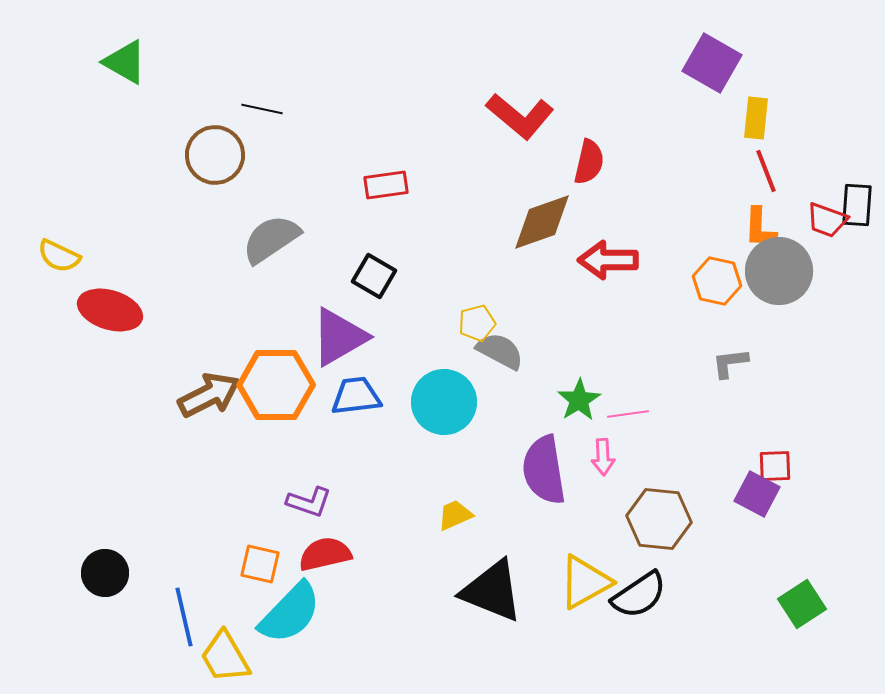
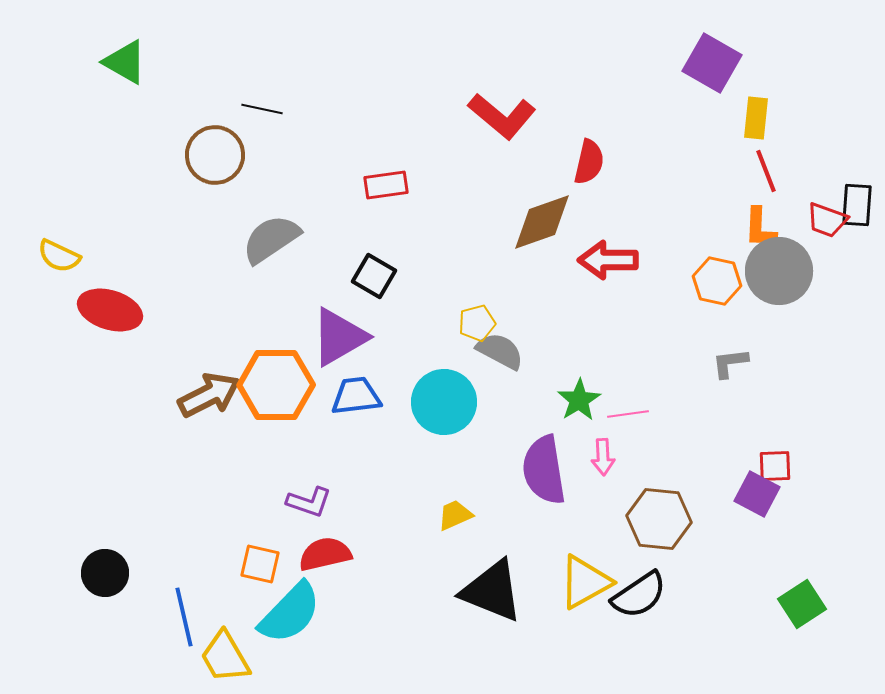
red L-shape at (520, 116): moved 18 px left
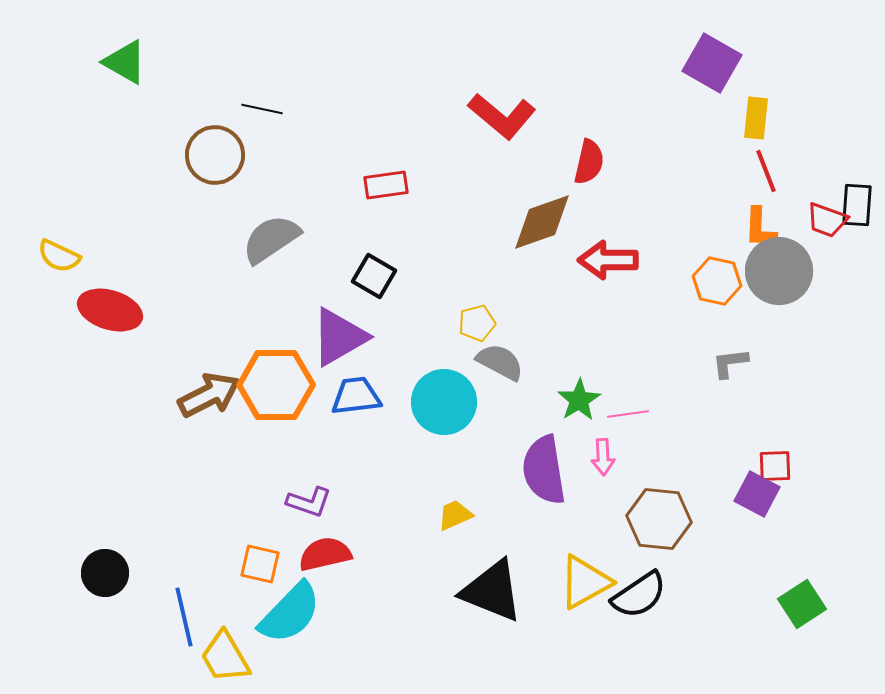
gray semicircle at (500, 351): moved 11 px down
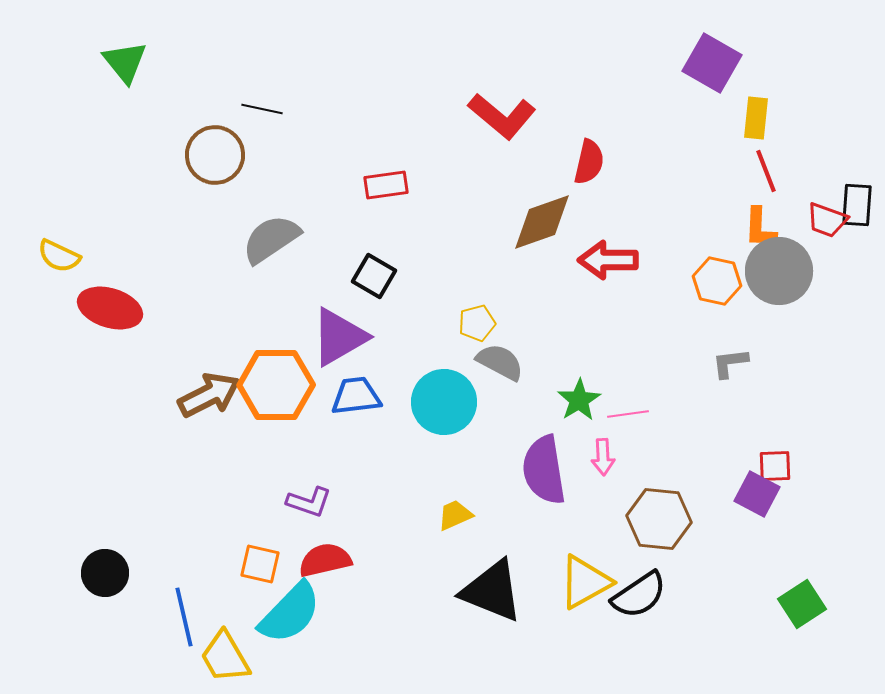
green triangle at (125, 62): rotated 21 degrees clockwise
red ellipse at (110, 310): moved 2 px up
red semicircle at (325, 554): moved 6 px down
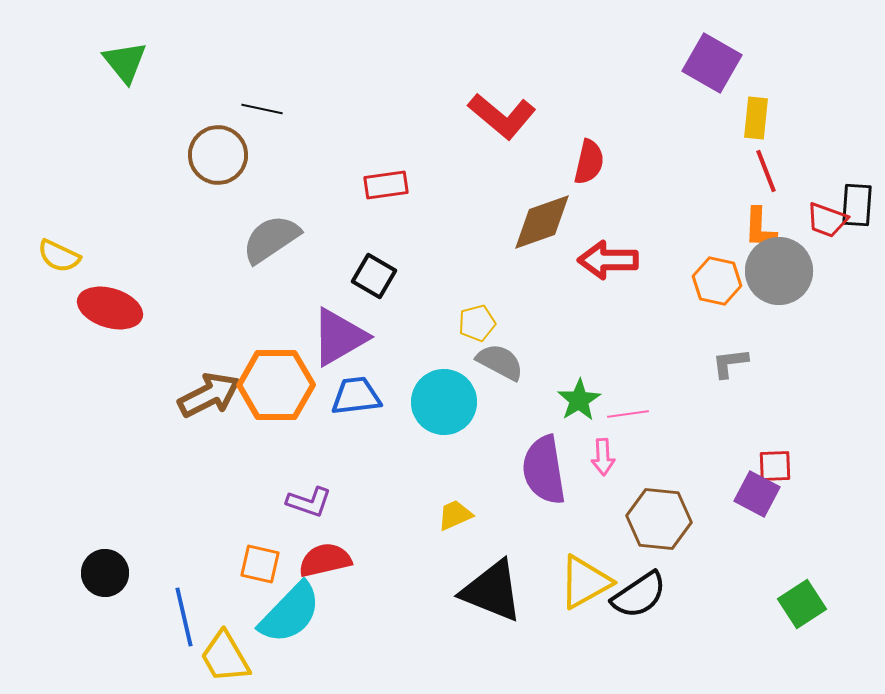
brown circle at (215, 155): moved 3 px right
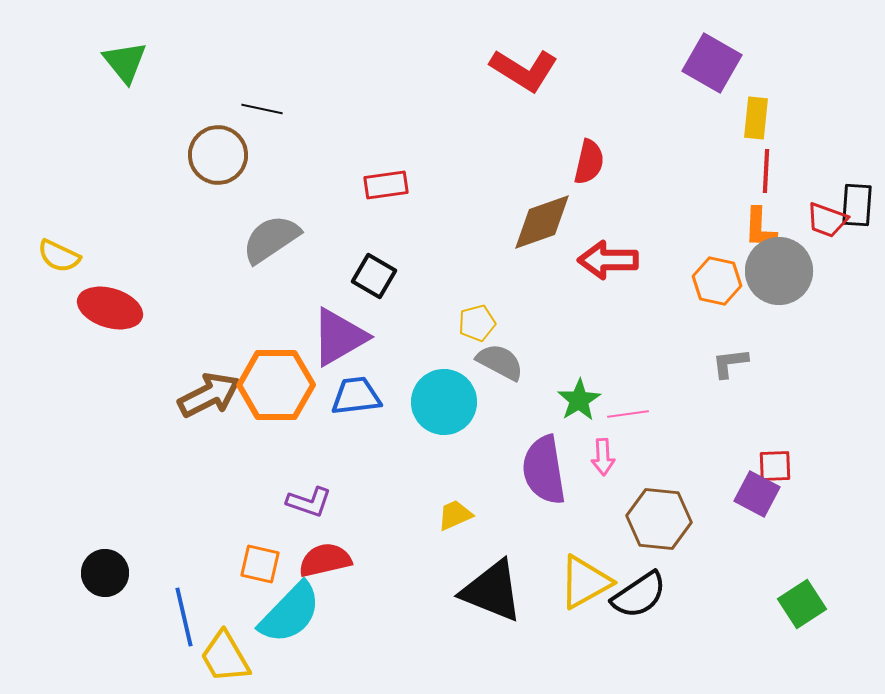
red L-shape at (502, 116): moved 22 px right, 46 px up; rotated 8 degrees counterclockwise
red line at (766, 171): rotated 24 degrees clockwise
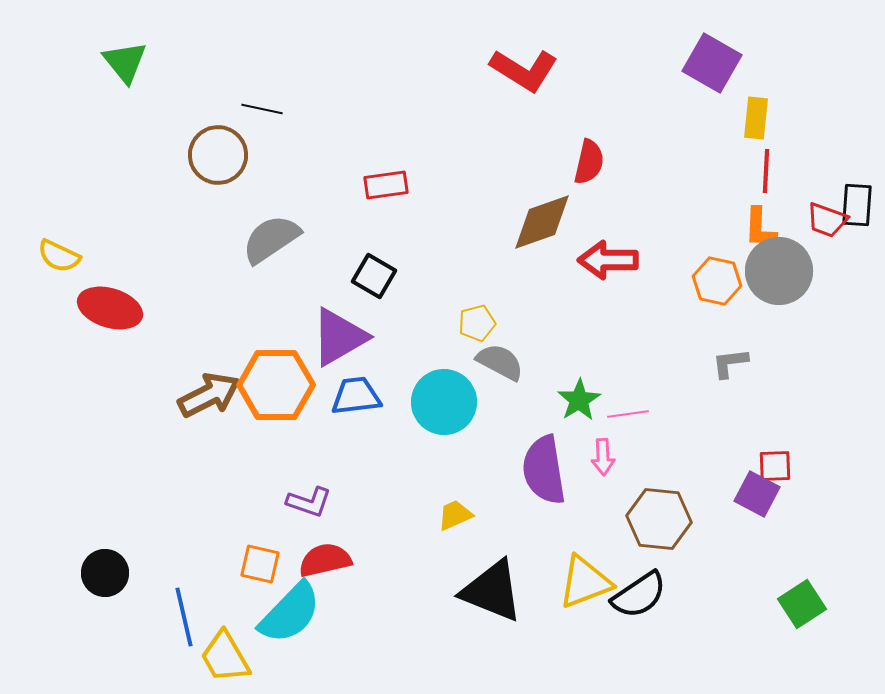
yellow triangle at (585, 582): rotated 8 degrees clockwise
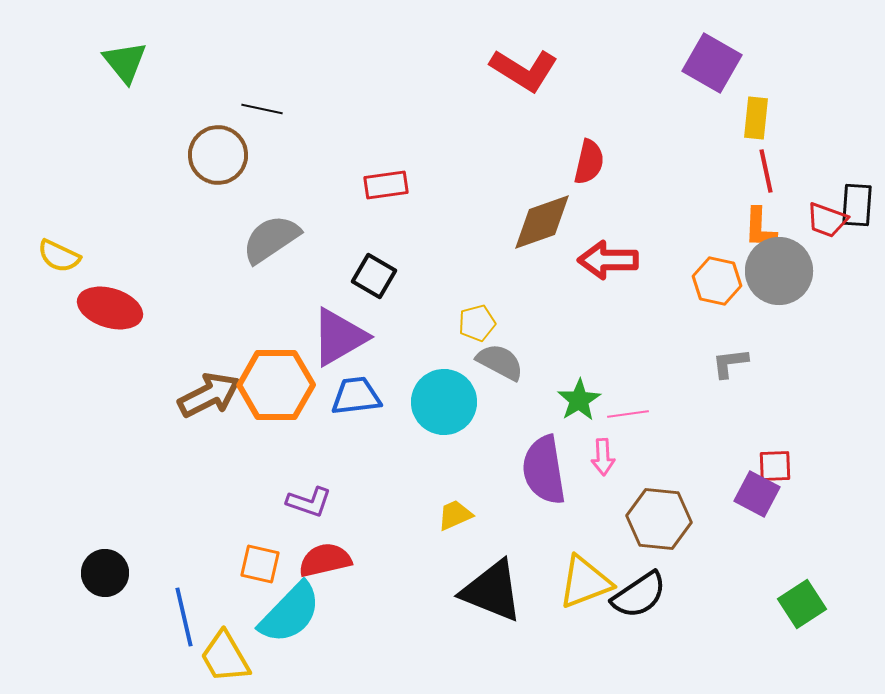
red line at (766, 171): rotated 15 degrees counterclockwise
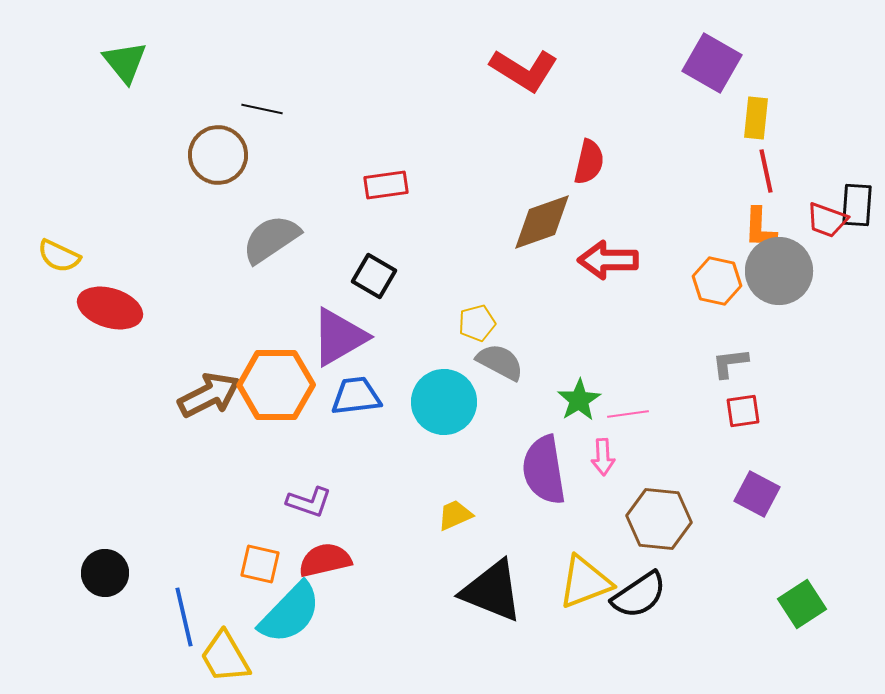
red square at (775, 466): moved 32 px left, 55 px up; rotated 6 degrees counterclockwise
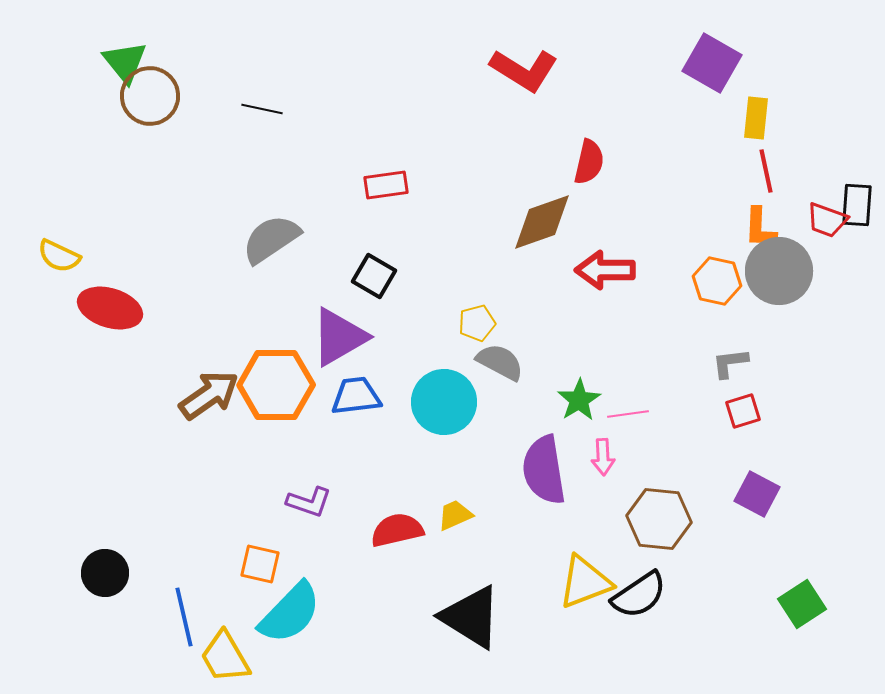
brown circle at (218, 155): moved 68 px left, 59 px up
red arrow at (608, 260): moved 3 px left, 10 px down
brown arrow at (209, 395): rotated 8 degrees counterclockwise
red square at (743, 411): rotated 9 degrees counterclockwise
red semicircle at (325, 560): moved 72 px right, 30 px up
black triangle at (492, 591): moved 21 px left, 26 px down; rotated 10 degrees clockwise
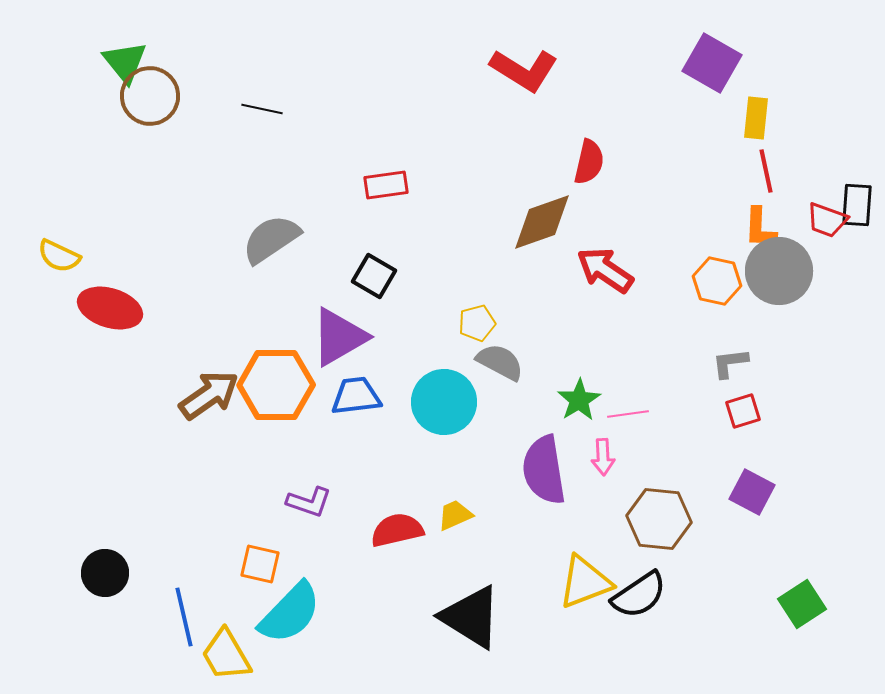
red arrow at (605, 270): rotated 34 degrees clockwise
purple square at (757, 494): moved 5 px left, 2 px up
yellow trapezoid at (225, 657): moved 1 px right, 2 px up
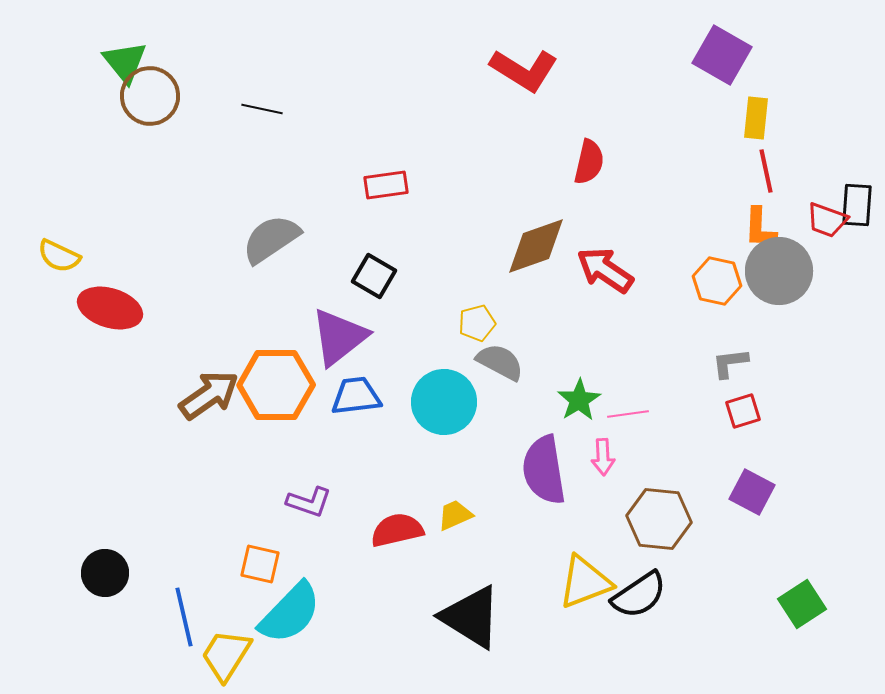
purple square at (712, 63): moved 10 px right, 8 px up
brown diamond at (542, 222): moved 6 px left, 24 px down
purple triangle at (339, 337): rotated 8 degrees counterclockwise
yellow trapezoid at (226, 655): rotated 62 degrees clockwise
